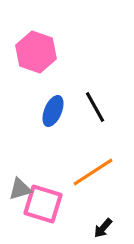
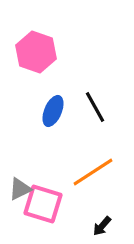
gray triangle: rotated 10 degrees counterclockwise
black arrow: moved 1 px left, 2 px up
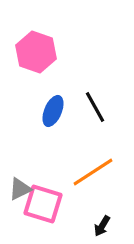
black arrow: rotated 10 degrees counterclockwise
